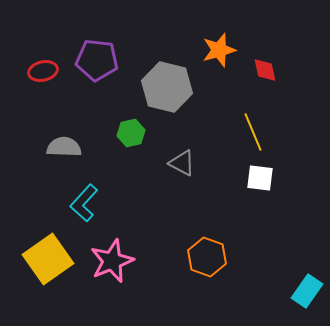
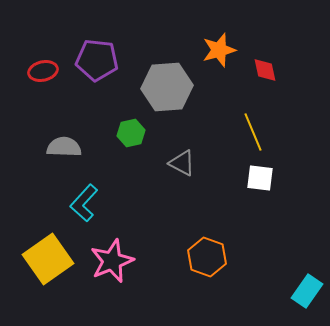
gray hexagon: rotated 18 degrees counterclockwise
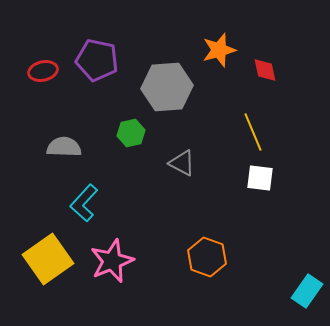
purple pentagon: rotated 6 degrees clockwise
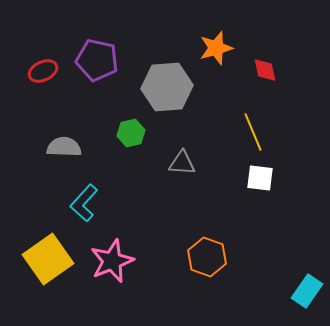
orange star: moved 3 px left, 2 px up
red ellipse: rotated 12 degrees counterclockwise
gray triangle: rotated 24 degrees counterclockwise
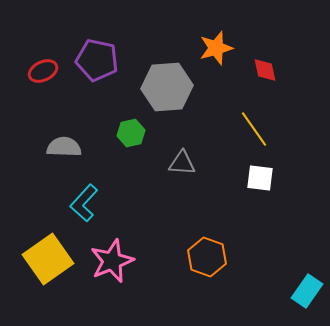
yellow line: moved 1 px right, 3 px up; rotated 12 degrees counterclockwise
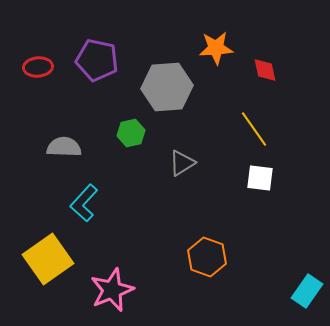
orange star: rotated 12 degrees clockwise
red ellipse: moved 5 px left, 4 px up; rotated 20 degrees clockwise
gray triangle: rotated 36 degrees counterclockwise
pink star: moved 29 px down
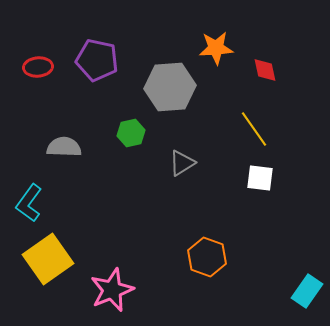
gray hexagon: moved 3 px right
cyan L-shape: moved 55 px left; rotated 6 degrees counterclockwise
